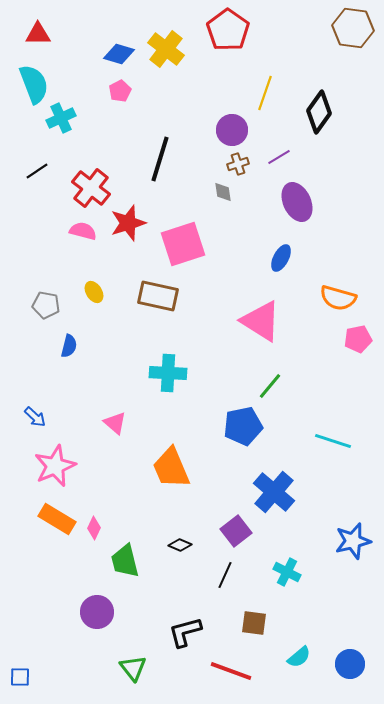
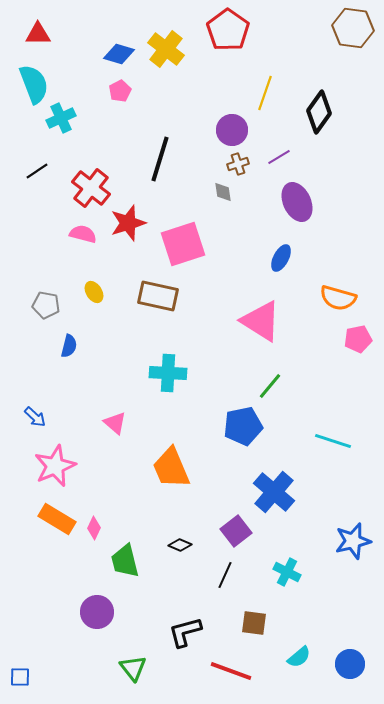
pink semicircle at (83, 231): moved 3 px down
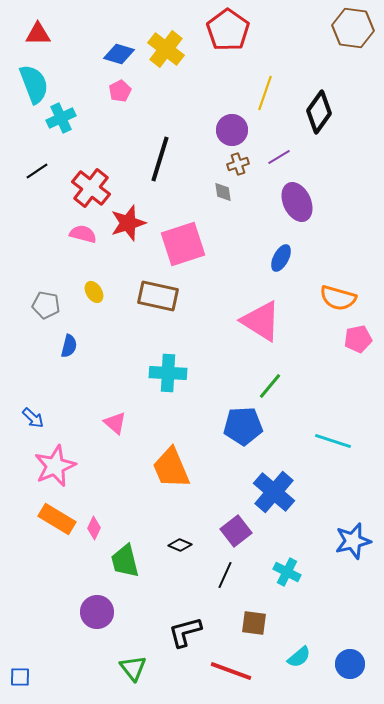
blue arrow at (35, 417): moved 2 px left, 1 px down
blue pentagon at (243, 426): rotated 9 degrees clockwise
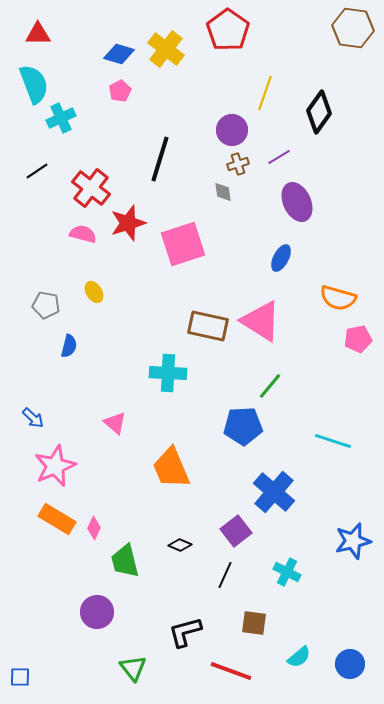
brown rectangle at (158, 296): moved 50 px right, 30 px down
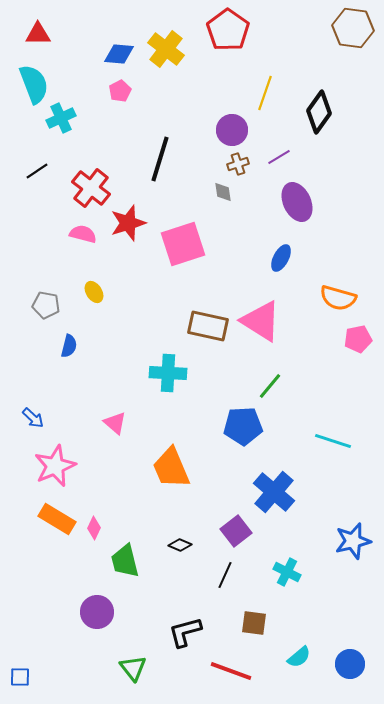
blue diamond at (119, 54): rotated 12 degrees counterclockwise
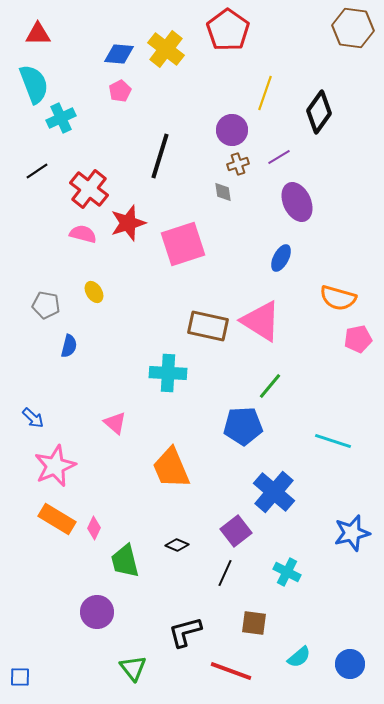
black line at (160, 159): moved 3 px up
red cross at (91, 188): moved 2 px left, 1 px down
blue star at (353, 541): moved 1 px left, 8 px up
black diamond at (180, 545): moved 3 px left
black line at (225, 575): moved 2 px up
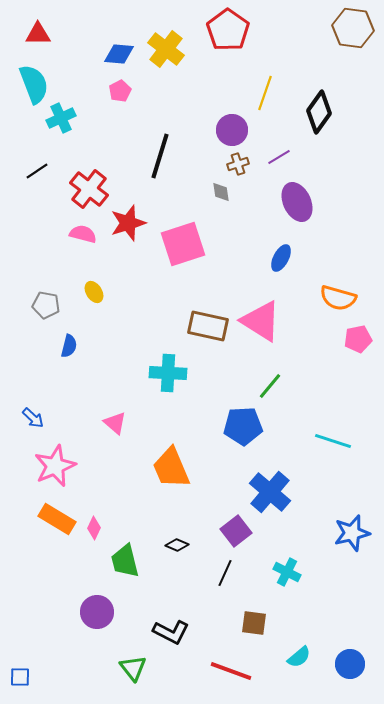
gray diamond at (223, 192): moved 2 px left
blue cross at (274, 492): moved 4 px left
black L-shape at (185, 632): moved 14 px left; rotated 138 degrees counterclockwise
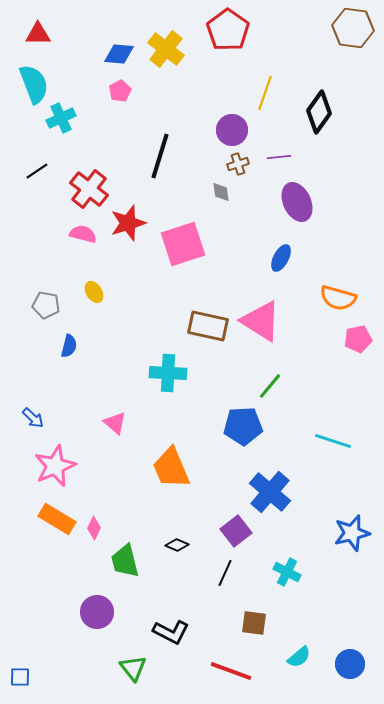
purple line at (279, 157): rotated 25 degrees clockwise
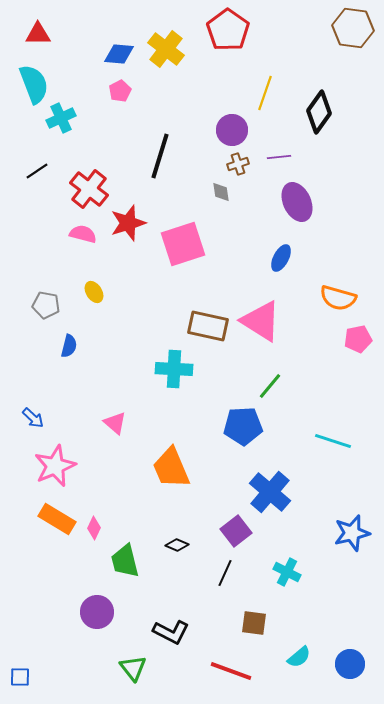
cyan cross at (168, 373): moved 6 px right, 4 px up
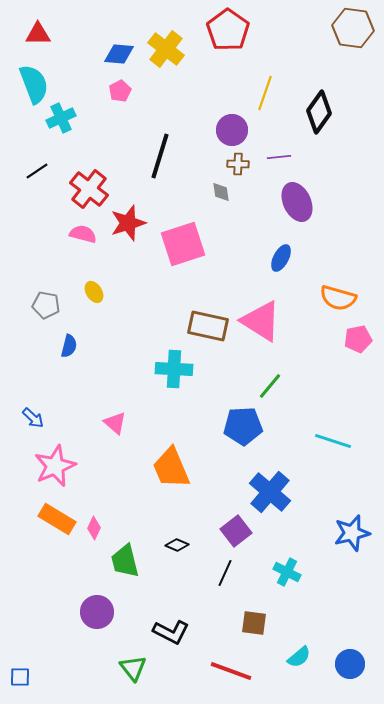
brown cross at (238, 164): rotated 20 degrees clockwise
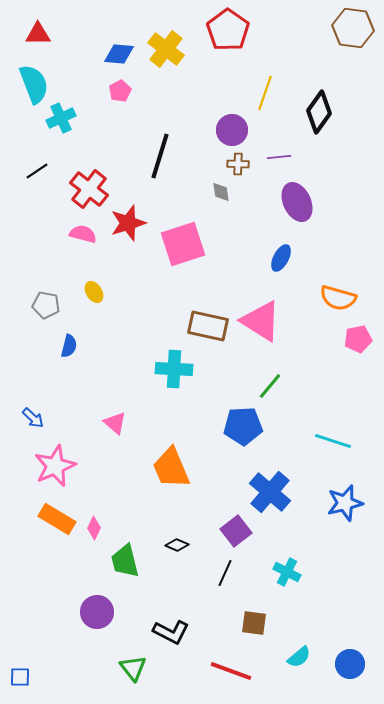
blue star at (352, 533): moved 7 px left, 30 px up
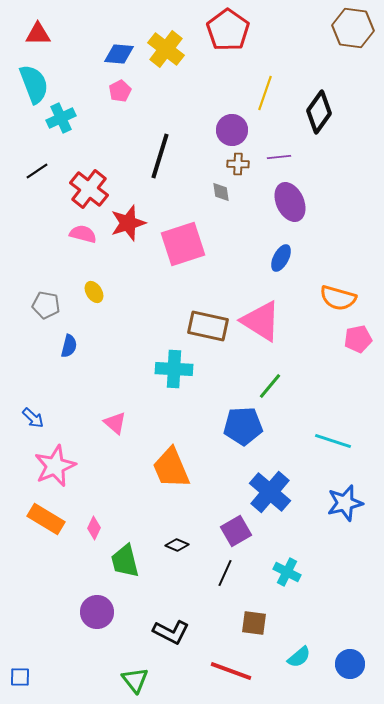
purple ellipse at (297, 202): moved 7 px left
orange rectangle at (57, 519): moved 11 px left
purple square at (236, 531): rotated 8 degrees clockwise
green triangle at (133, 668): moved 2 px right, 12 px down
